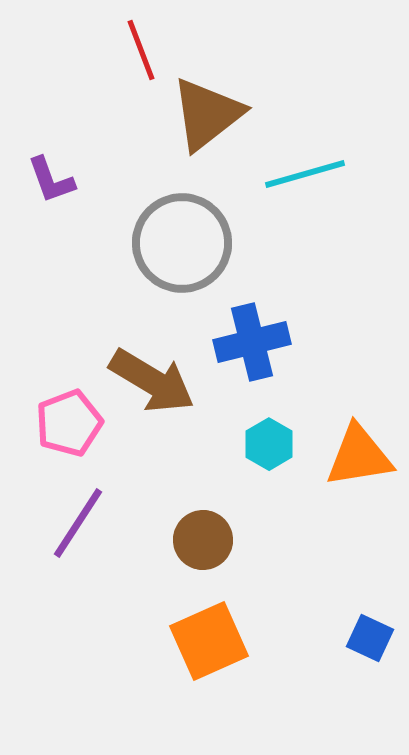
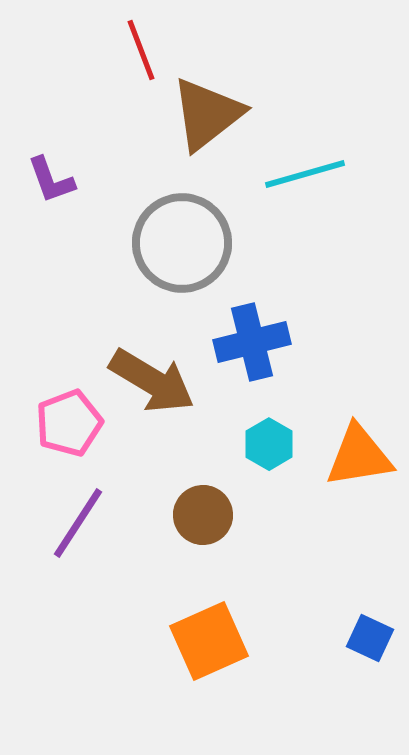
brown circle: moved 25 px up
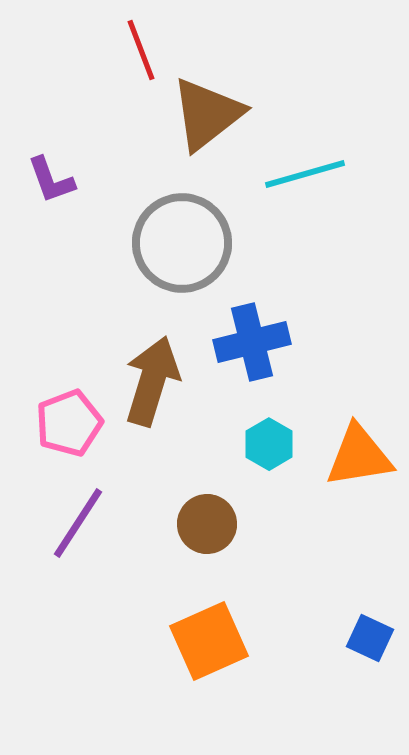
brown arrow: rotated 104 degrees counterclockwise
brown circle: moved 4 px right, 9 px down
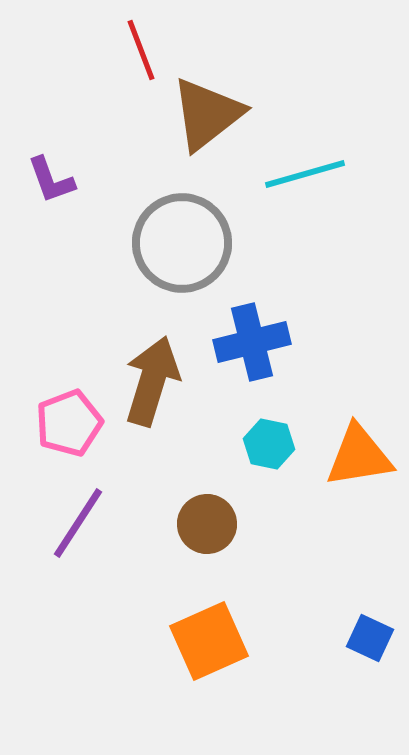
cyan hexagon: rotated 18 degrees counterclockwise
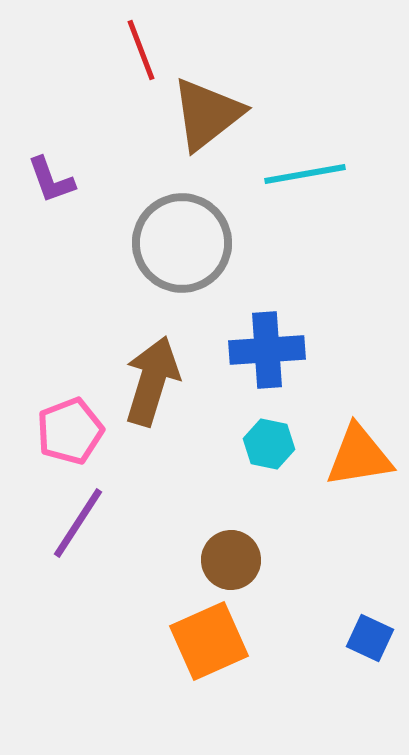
cyan line: rotated 6 degrees clockwise
blue cross: moved 15 px right, 8 px down; rotated 10 degrees clockwise
pink pentagon: moved 1 px right, 8 px down
brown circle: moved 24 px right, 36 px down
